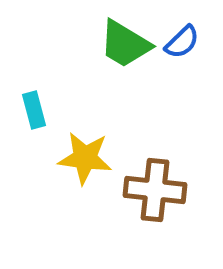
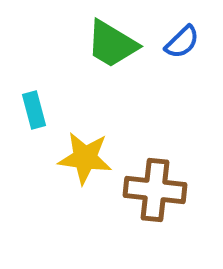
green trapezoid: moved 13 px left
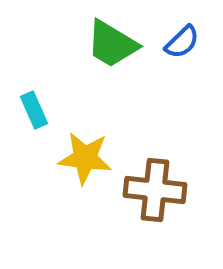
cyan rectangle: rotated 9 degrees counterclockwise
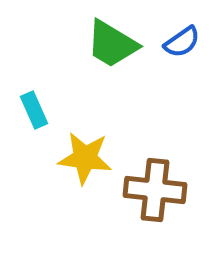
blue semicircle: rotated 9 degrees clockwise
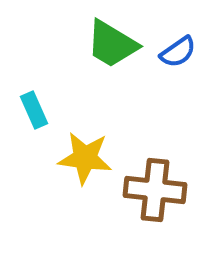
blue semicircle: moved 4 px left, 10 px down
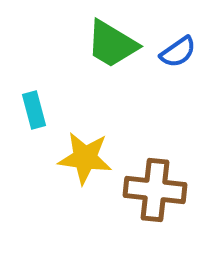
cyan rectangle: rotated 9 degrees clockwise
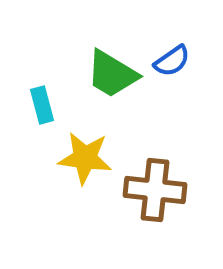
green trapezoid: moved 30 px down
blue semicircle: moved 6 px left, 9 px down
cyan rectangle: moved 8 px right, 5 px up
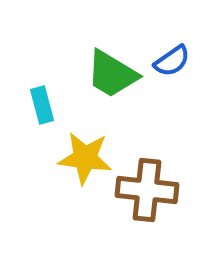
brown cross: moved 8 px left
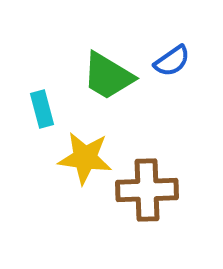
green trapezoid: moved 4 px left, 2 px down
cyan rectangle: moved 4 px down
brown cross: rotated 8 degrees counterclockwise
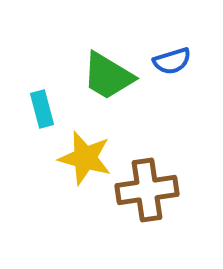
blue semicircle: rotated 18 degrees clockwise
yellow star: rotated 8 degrees clockwise
brown cross: rotated 6 degrees counterclockwise
